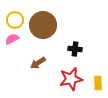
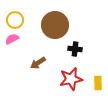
brown circle: moved 12 px right
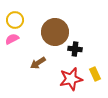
brown circle: moved 7 px down
yellow rectangle: moved 3 px left, 9 px up; rotated 24 degrees counterclockwise
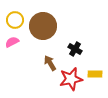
brown circle: moved 12 px left, 6 px up
pink semicircle: moved 3 px down
black cross: rotated 24 degrees clockwise
brown arrow: moved 12 px right; rotated 91 degrees clockwise
yellow rectangle: rotated 64 degrees counterclockwise
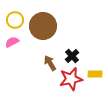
black cross: moved 3 px left, 7 px down; rotated 16 degrees clockwise
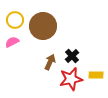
brown arrow: moved 1 px up; rotated 56 degrees clockwise
yellow rectangle: moved 1 px right, 1 px down
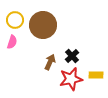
brown circle: moved 1 px up
pink semicircle: rotated 136 degrees clockwise
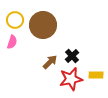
brown arrow: rotated 21 degrees clockwise
